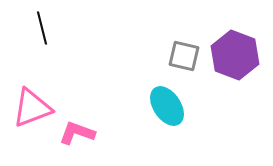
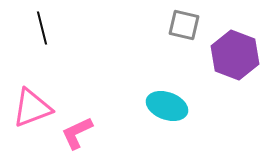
gray square: moved 31 px up
cyan ellipse: rotated 36 degrees counterclockwise
pink L-shape: rotated 45 degrees counterclockwise
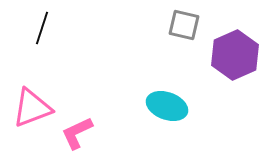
black line: rotated 32 degrees clockwise
purple hexagon: rotated 15 degrees clockwise
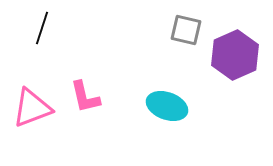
gray square: moved 2 px right, 5 px down
pink L-shape: moved 8 px right, 36 px up; rotated 78 degrees counterclockwise
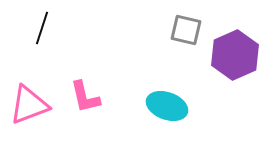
pink triangle: moved 3 px left, 3 px up
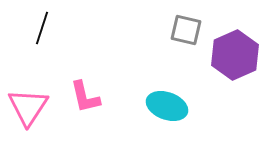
pink triangle: moved 1 px left, 2 px down; rotated 36 degrees counterclockwise
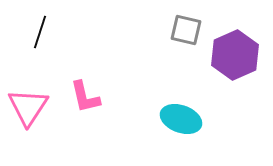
black line: moved 2 px left, 4 px down
cyan ellipse: moved 14 px right, 13 px down
